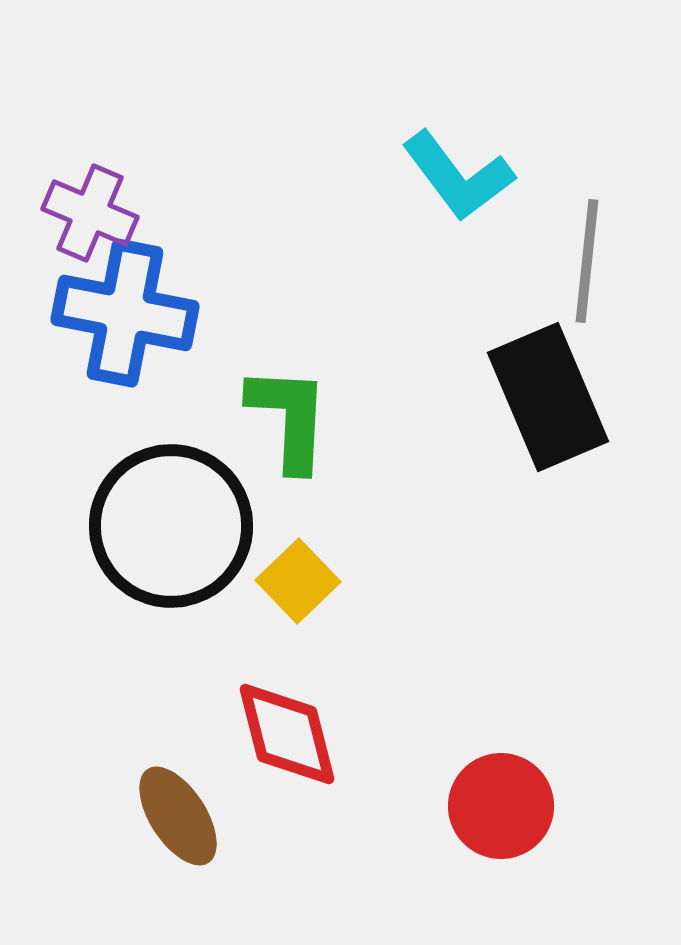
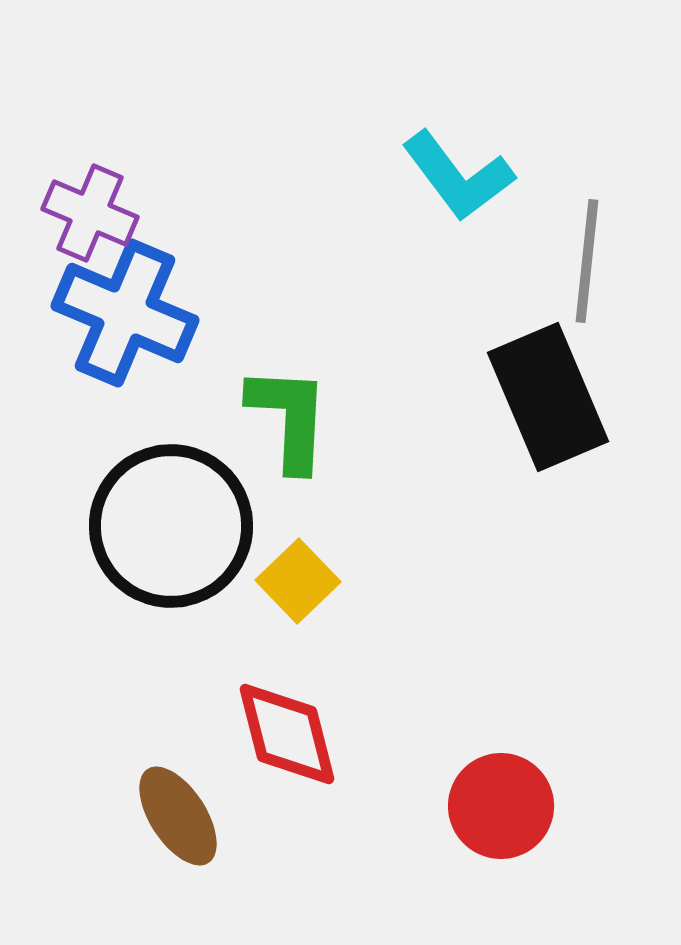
blue cross: rotated 12 degrees clockwise
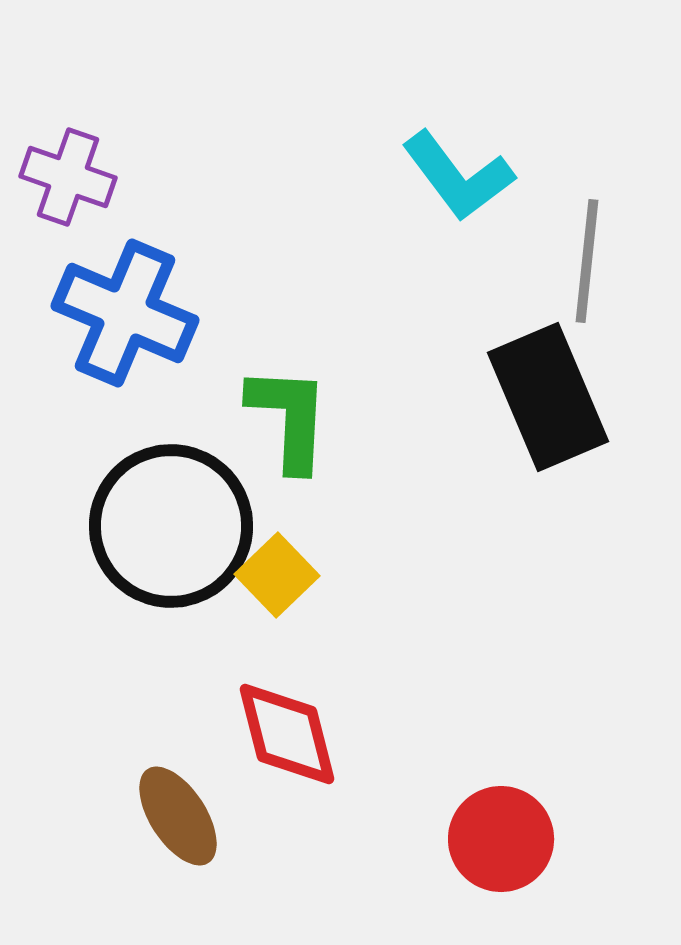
purple cross: moved 22 px left, 36 px up; rotated 4 degrees counterclockwise
yellow square: moved 21 px left, 6 px up
red circle: moved 33 px down
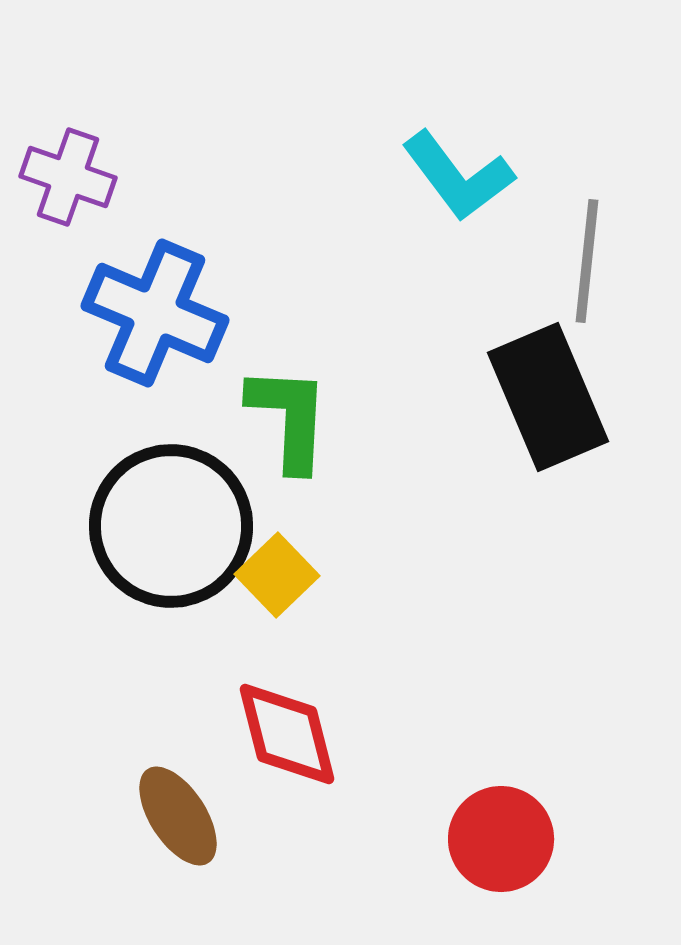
blue cross: moved 30 px right
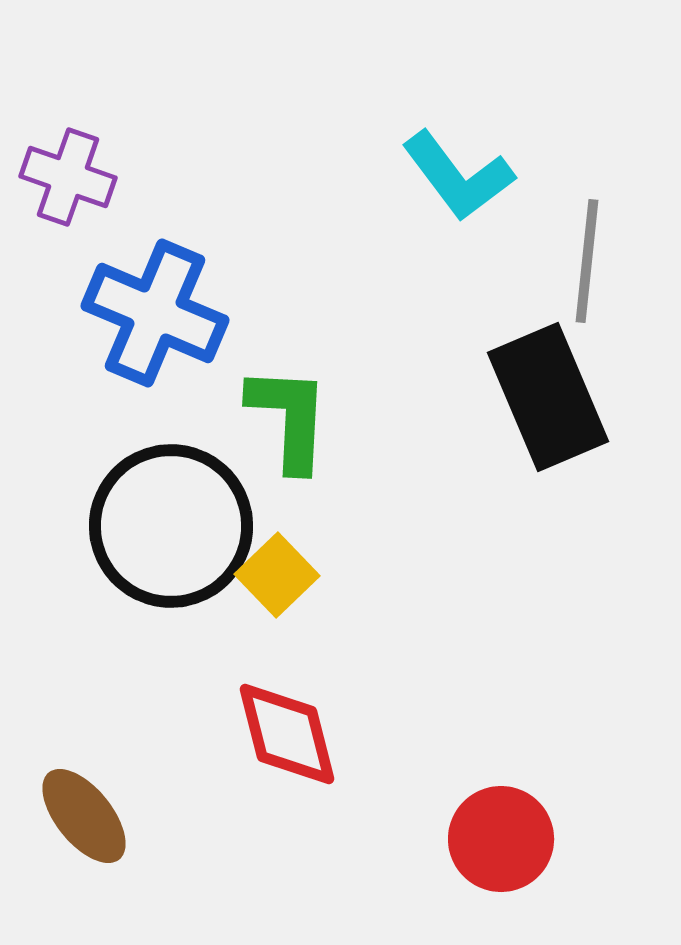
brown ellipse: moved 94 px left; rotated 6 degrees counterclockwise
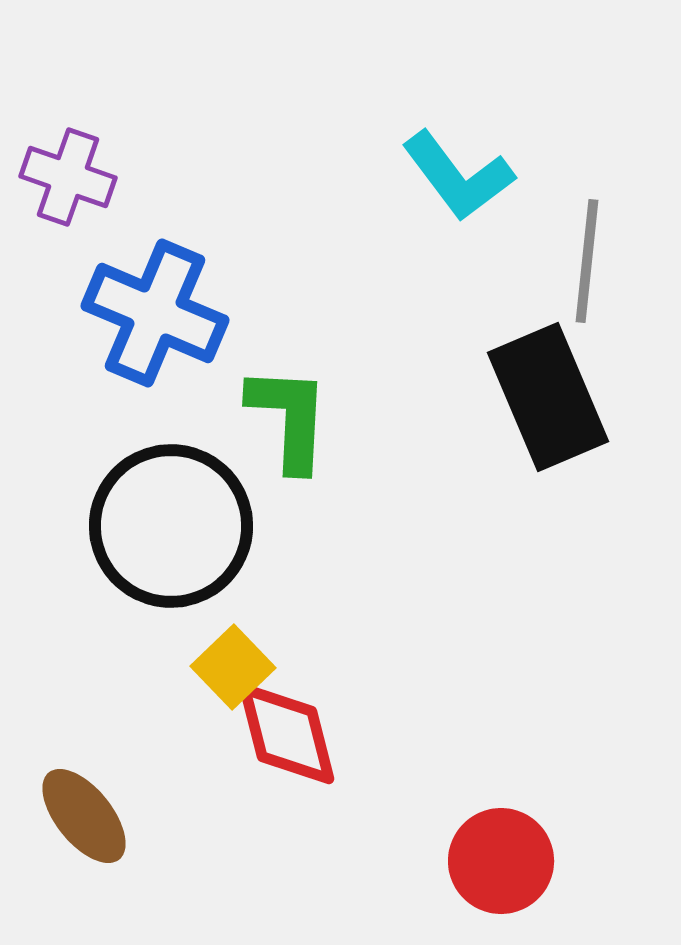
yellow square: moved 44 px left, 92 px down
red circle: moved 22 px down
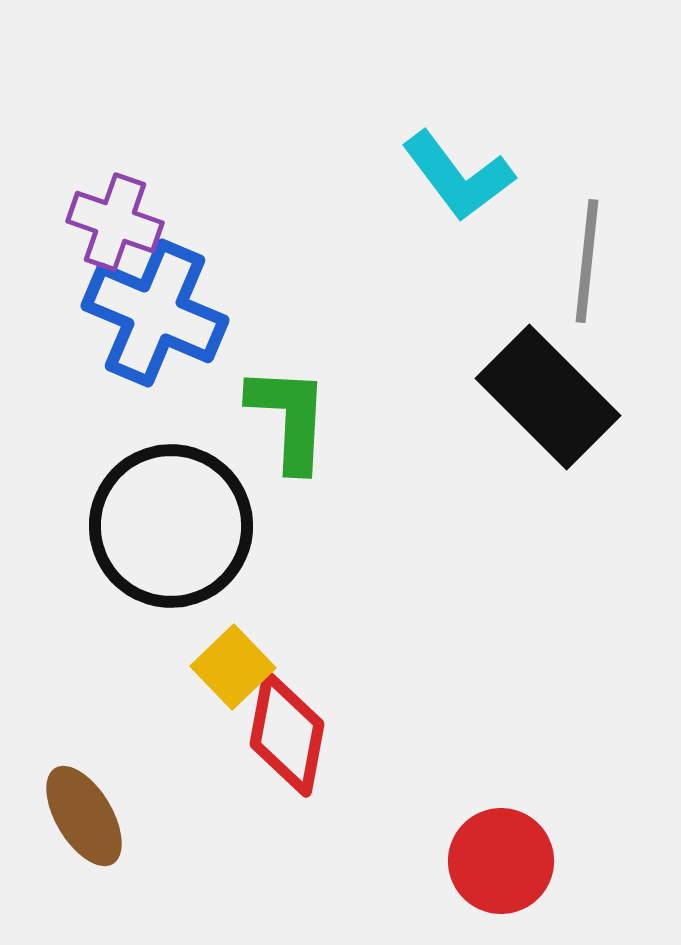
purple cross: moved 47 px right, 45 px down
black rectangle: rotated 22 degrees counterclockwise
red diamond: rotated 25 degrees clockwise
brown ellipse: rotated 8 degrees clockwise
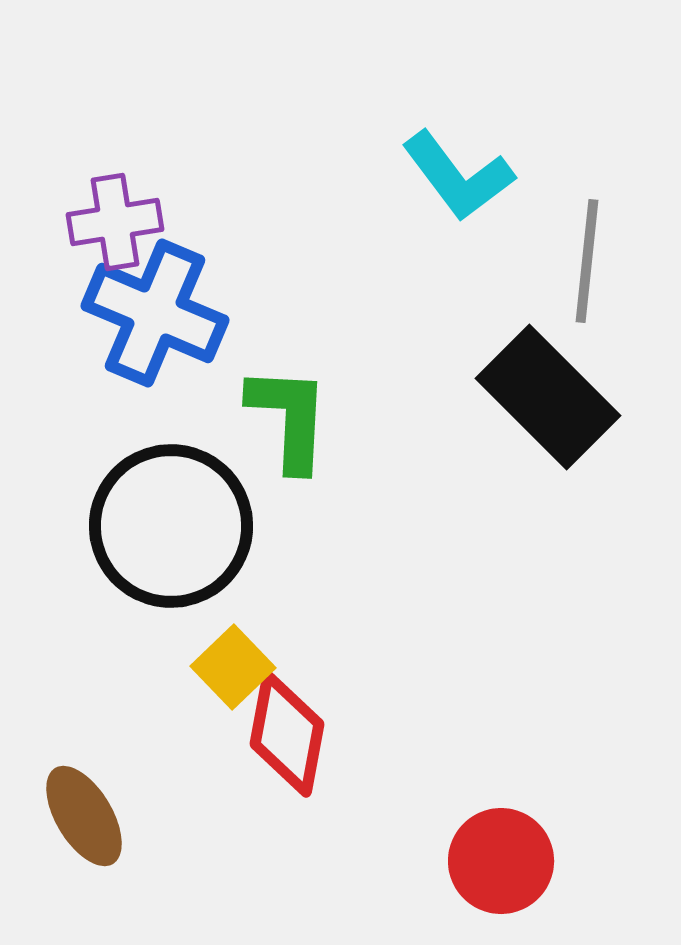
purple cross: rotated 28 degrees counterclockwise
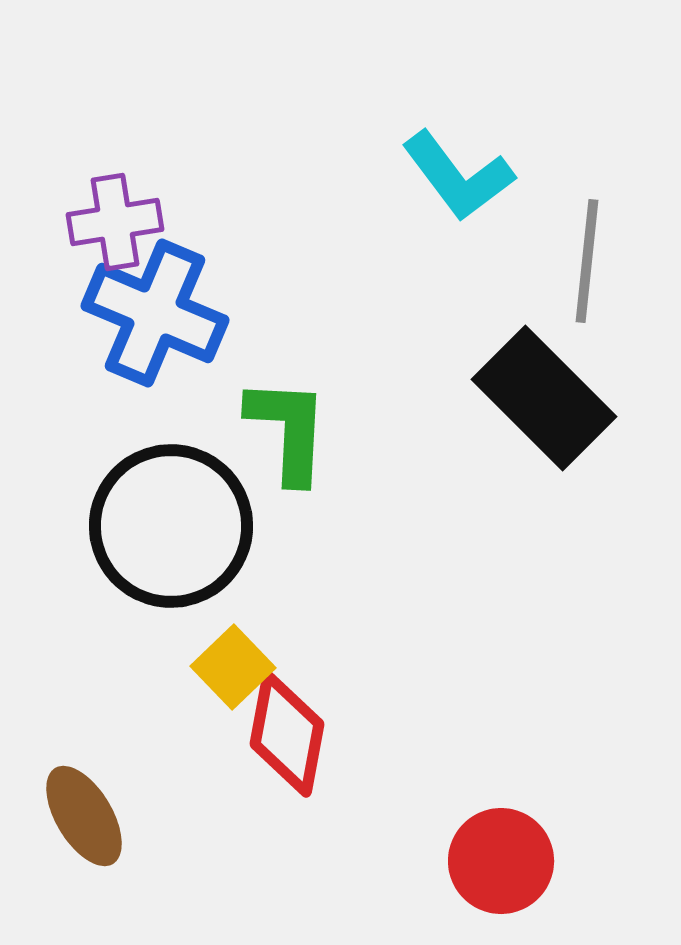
black rectangle: moved 4 px left, 1 px down
green L-shape: moved 1 px left, 12 px down
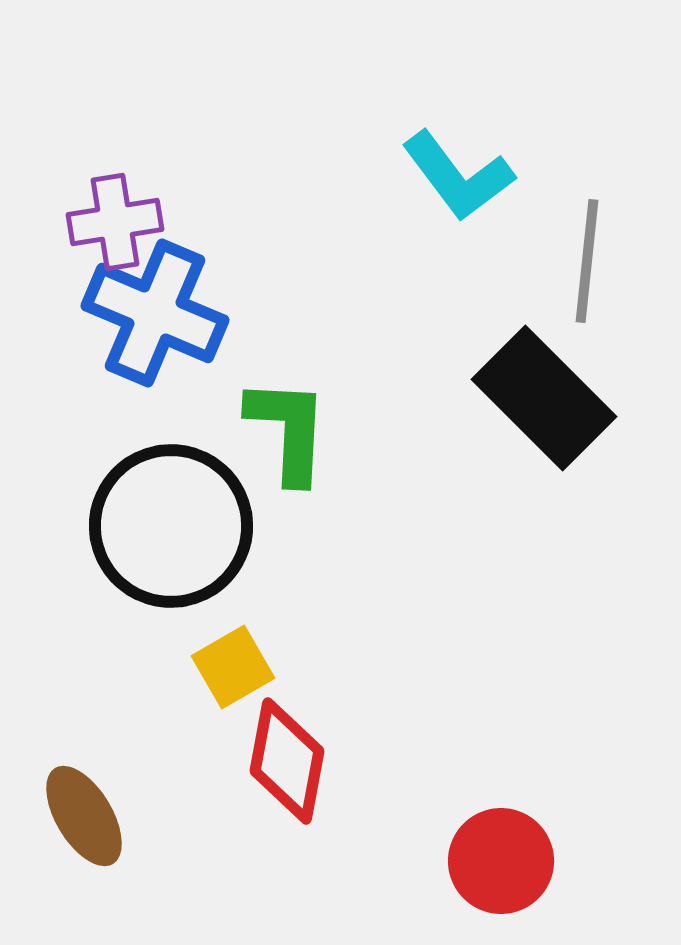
yellow square: rotated 14 degrees clockwise
red diamond: moved 27 px down
